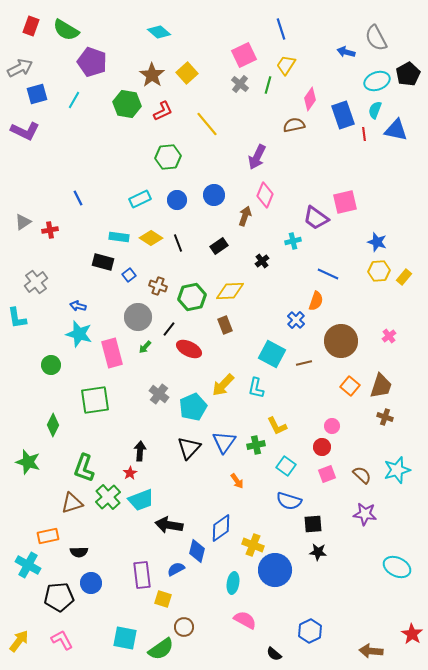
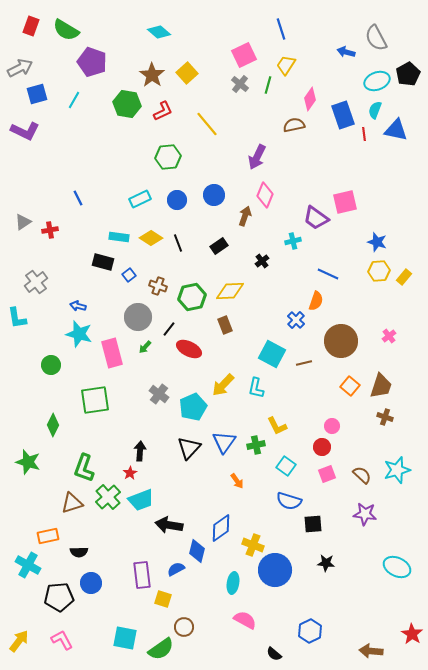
black star at (318, 552): moved 8 px right, 11 px down
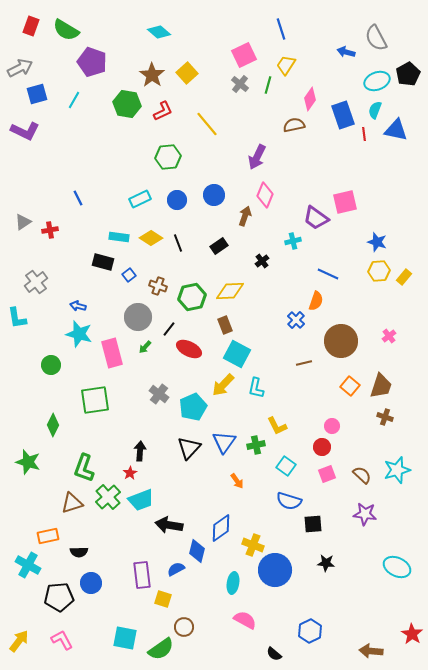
cyan square at (272, 354): moved 35 px left
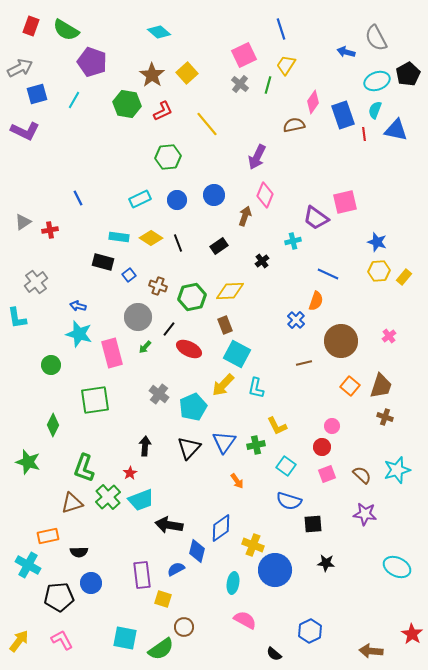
pink diamond at (310, 99): moved 3 px right, 3 px down
black arrow at (140, 451): moved 5 px right, 5 px up
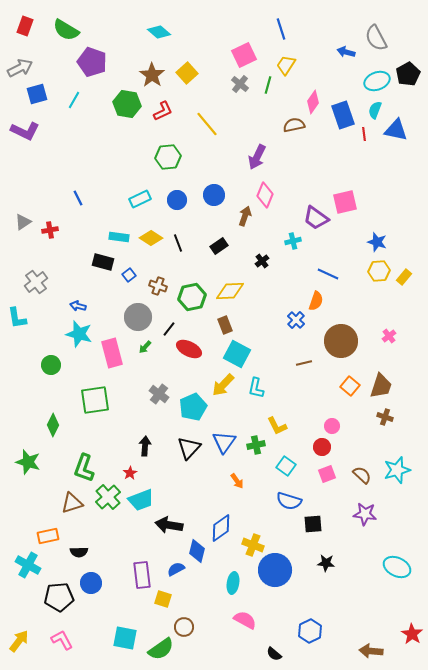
red rectangle at (31, 26): moved 6 px left
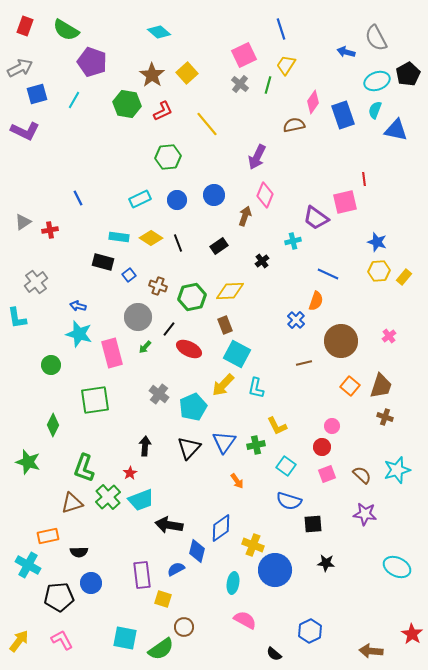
red line at (364, 134): moved 45 px down
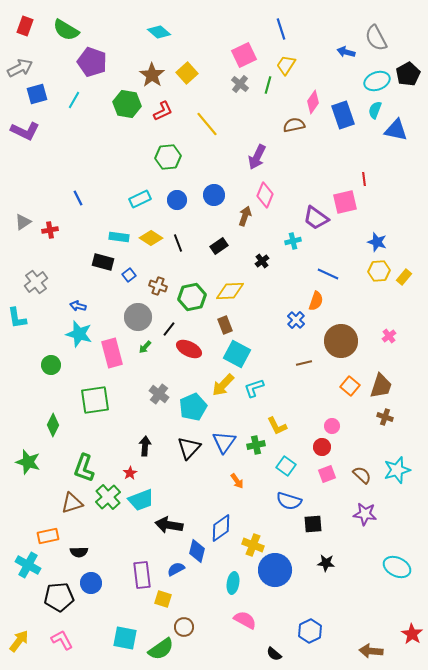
cyan L-shape at (256, 388): moved 2 px left; rotated 60 degrees clockwise
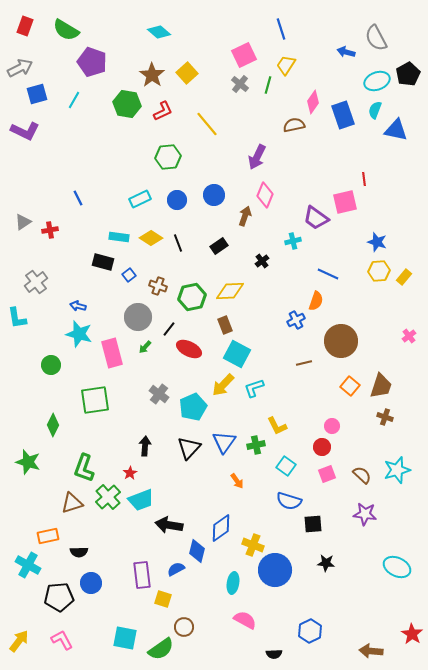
blue cross at (296, 320): rotated 18 degrees clockwise
pink cross at (389, 336): moved 20 px right
black semicircle at (274, 654): rotated 42 degrees counterclockwise
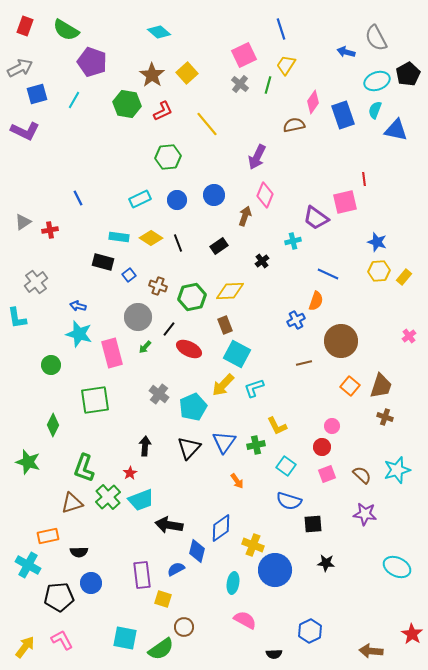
yellow arrow at (19, 641): moved 6 px right, 6 px down
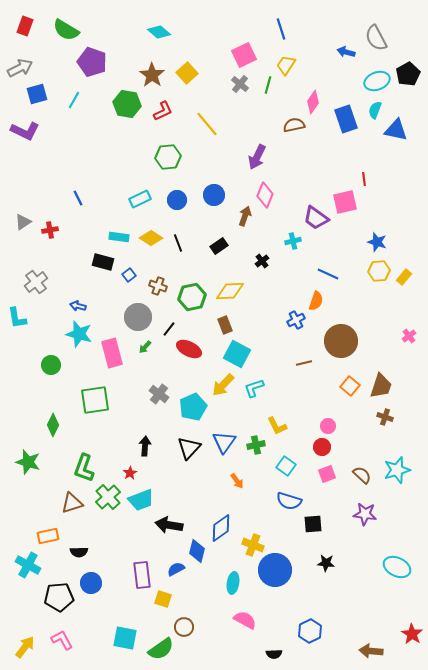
blue rectangle at (343, 115): moved 3 px right, 4 px down
pink circle at (332, 426): moved 4 px left
